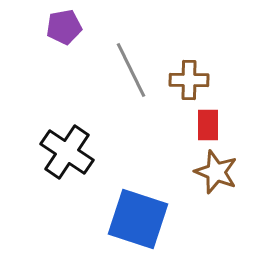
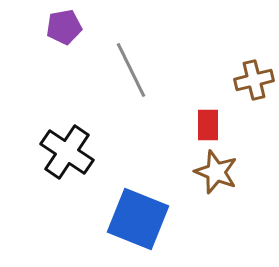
brown cross: moved 65 px right; rotated 15 degrees counterclockwise
blue square: rotated 4 degrees clockwise
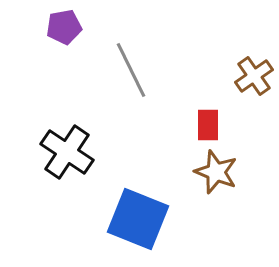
brown cross: moved 4 px up; rotated 21 degrees counterclockwise
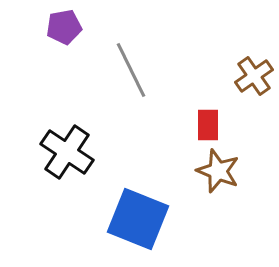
brown star: moved 2 px right, 1 px up
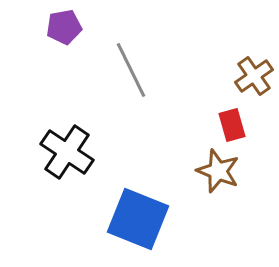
red rectangle: moved 24 px right; rotated 16 degrees counterclockwise
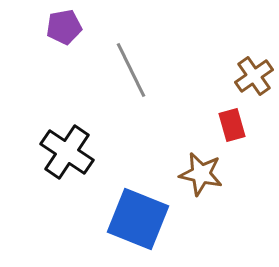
brown star: moved 17 px left, 3 px down; rotated 9 degrees counterclockwise
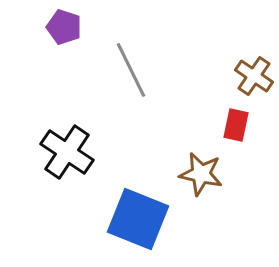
purple pentagon: rotated 28 degrees clockwise
brown cross: rotated 21 degrees counterclockwise
red rectangle: moved 4 px right; rotated 28 degrees clockwise
